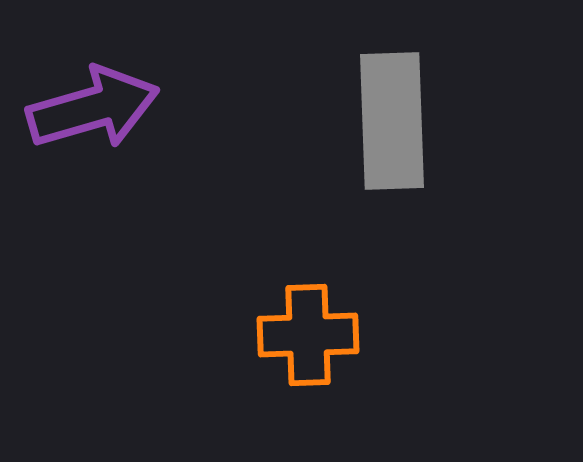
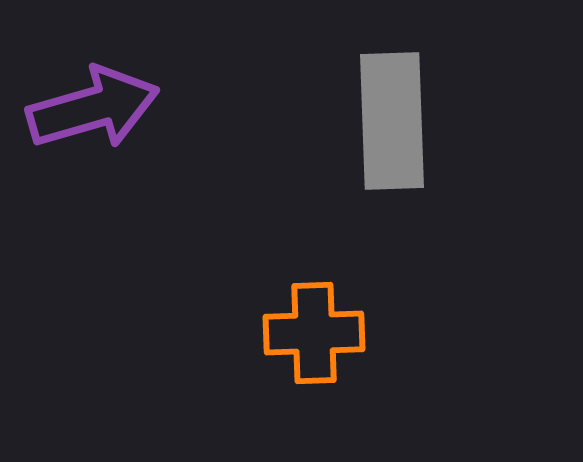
orange cross: moved 6 px right, 2 px up
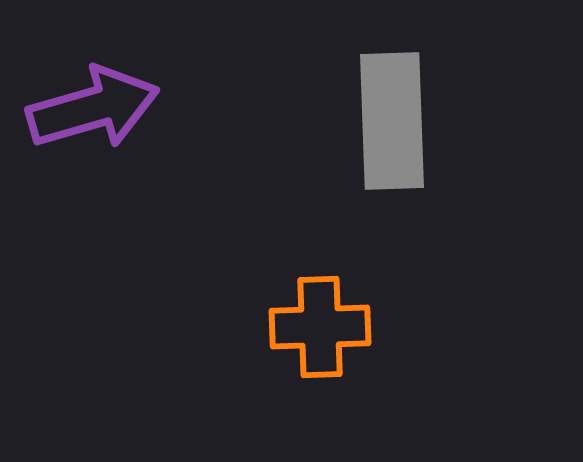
orange cross: moved 6 px right, 6 px up
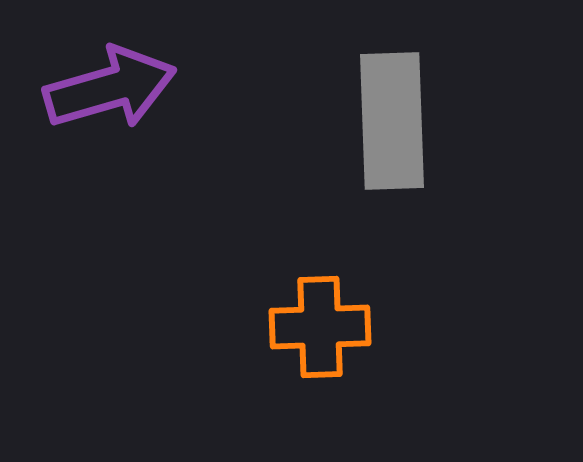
purple arrow: moved 17 px right, 20 px up
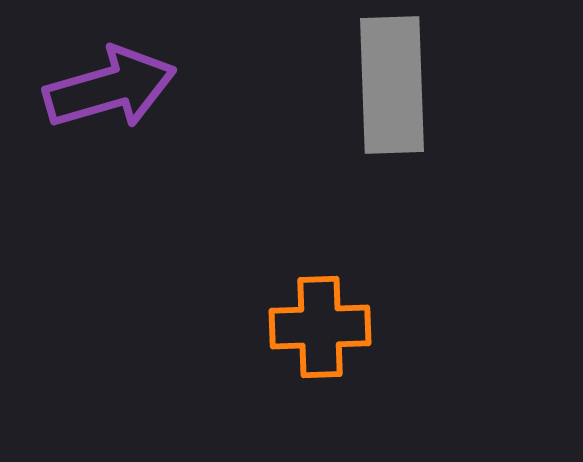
gray rectangle: moved 36 px up
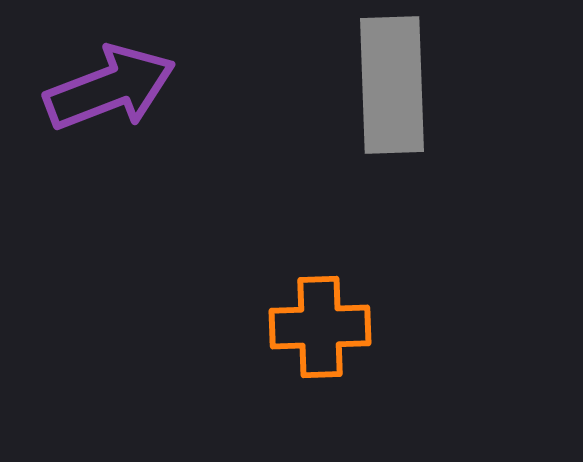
purple arrow: rotated 5 degrees counterclockwise
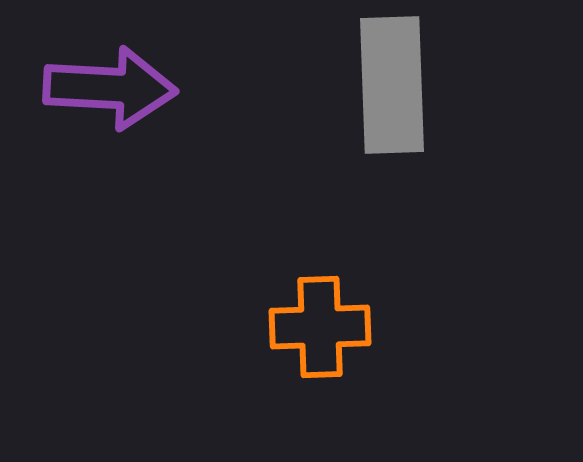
purple arrow: rotated 24 degrees clockwise
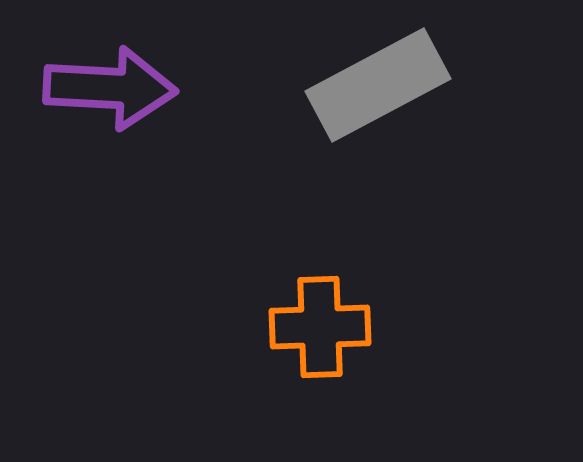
gray rectangle: moved 14 px left; rotated 64 degrees clockwise
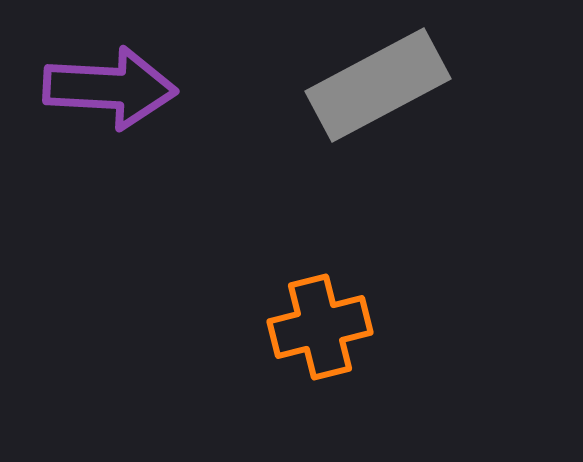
orange cross: rotated 12 degrees counterclockwise
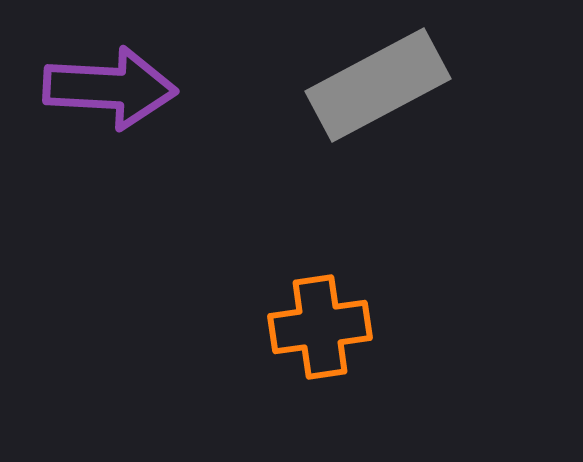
orange cross: rotated 6 degrees clockwise
